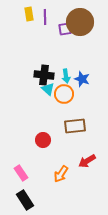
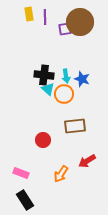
pink rectangle: rotated 35 degrees counterclockwise
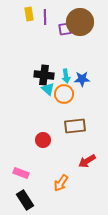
blue star: rotated 21 degrees counterclockwise
orange arrow: moved 9 px down
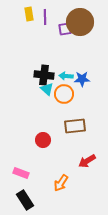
cyan arrow: rotated 104 degrees clockwise
cyan triangle: moved 1 px left
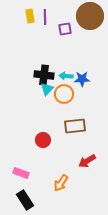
yellow rectangle: moved 1 px right, 2 px down
brown circle: moved 10 px right, 6 px up
cyan triangle: rotated 32 degrees clockwise
